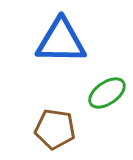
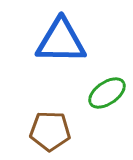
brown pentagon: moved 5 px left, 2 px down; rotated 6 degrees counterclockwise
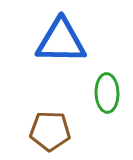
green ellipse: rotated 57 degrees counterclockwise
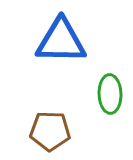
green ellipse: moved 3 px right, 1 px down
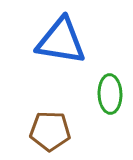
blue triangle: rotated 8 degrees clockwise
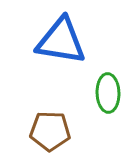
green ellipse: moved 2 px left, 1 px up
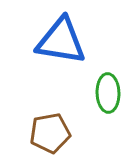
brown pentagon: moved 2 px down; rotated 12 degrees counterclockwise
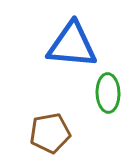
blue triangle: moved 11 px right, 4 px down; rotated 4 degrees counterclockwise
